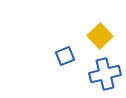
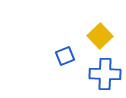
blue cross: rotated 16 degrees clockwise
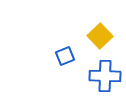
blue cross: moved 2 px down
